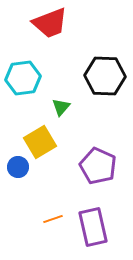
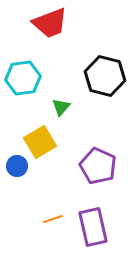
black hexagon: rotated 12 degrees clockwise
blue circle: moved 1 px left, 1 px up
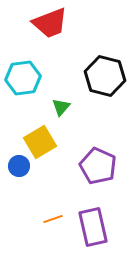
blue circle: moved 2 px right
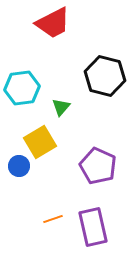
red trapezoid: moved 3 px right; rotated 6 degrees counterclockwise
cyan hexagon: moved 1 px left, 10 px down
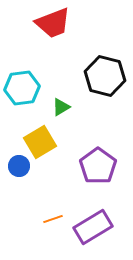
red trapezoid: rotated 6 degrees clockwise
green triangle: rotated 18 degrees clockwise
purple pentagon: rotated 12 degrees clockwise
purple rectangle: rotated 72 degrees clockwise
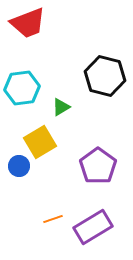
red trapezoid: moved 25 px left
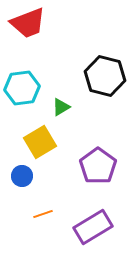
blue circle: moved 3 px right, 10 px down
orange line: moved 10 px left, 5 px up
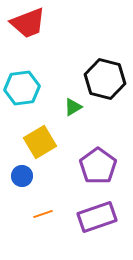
black hexagon: moved 3 px down
green triangle: moved 12 px right
purple rectangle: moved 4 px right, 10 px up; rotated 12 degrees clockwise
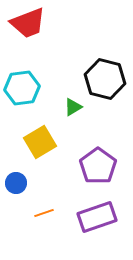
blue circle: moved 6 px left, 7 px down
orange line: moved 1 px right, 1 px up
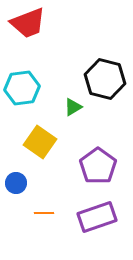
yellow square: rotated 24 degrees counterclockwise
orange line: rotated 18 degrees clockwise
